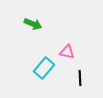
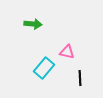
green arrow: rotated 18 degrees counterclockwise
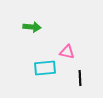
green arrow: moved 1 px left, 3 px down
cyan rectangle: moved 1 px right; rotated 45 degrees clockwise
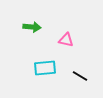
pink triangle: moved 1 px left, 12 px up
black line: moved 2 px up; rotated 56 degrees counterclockwise
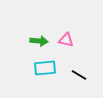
green arrow: moved 7 px right, 14 px down
black line: moved 1 px left, 1 px up
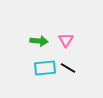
pink triangle: rotated 49 degrees clockwise
black line: moved 11 px left, 7 px up
